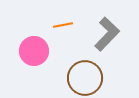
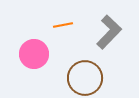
gray L-shape: moved 2 px right, 2 px up
pink circle: moved 3 px down
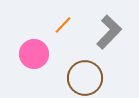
orange line: rotated 36 degrees counterclockwise
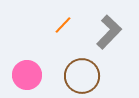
pink circle: moved 7 px left, 21 px down
brown circle: moved 3 px left, 2 px up
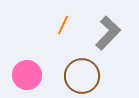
orange line: rotated 18 degrees counterclockwise
gray L-shape: moved 1 px left, 1 px down
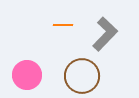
orange line: rotated 66 degrees clockwise
gray L-shape: moved 3 px left, 1 px down
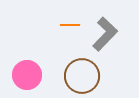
orange line: moved 7 px right
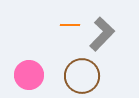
gray L-shape: moved 3 px left
pink circle: moved 2 px right
